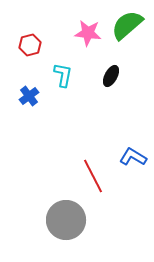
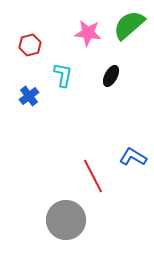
green semicircle: moved 2 px right
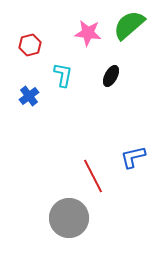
blue L-shape: rotated 44 degrees counterclockwise
gray circle: moved 3 px right, 2 px up
